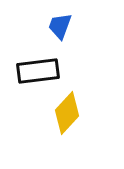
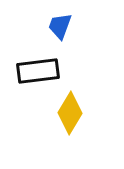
yellow diamond: moved 3 px right; rotated 12 degrees counterclockwise
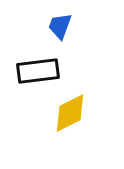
yellow diamond: rotated 33 degrees clockwise
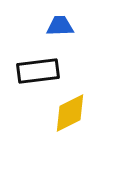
blue trapezoid: rotated 68 degrees clockwise
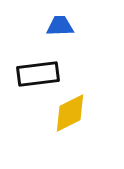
black rectangle: moved 3 px down
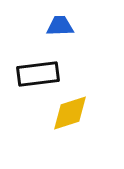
yellow diamond: rotated 9 degrees clockwise
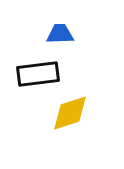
blue trapezoid: moved 8 px down
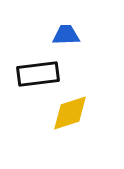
blue trapezoid: moved 6 px right, 1 px down
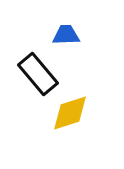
black rectangle: rotated 57 degrees clockwise
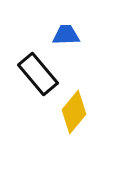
yellow diamond: moved 4 px right, 1 px up; rotated 33 degrees counterclockwise
